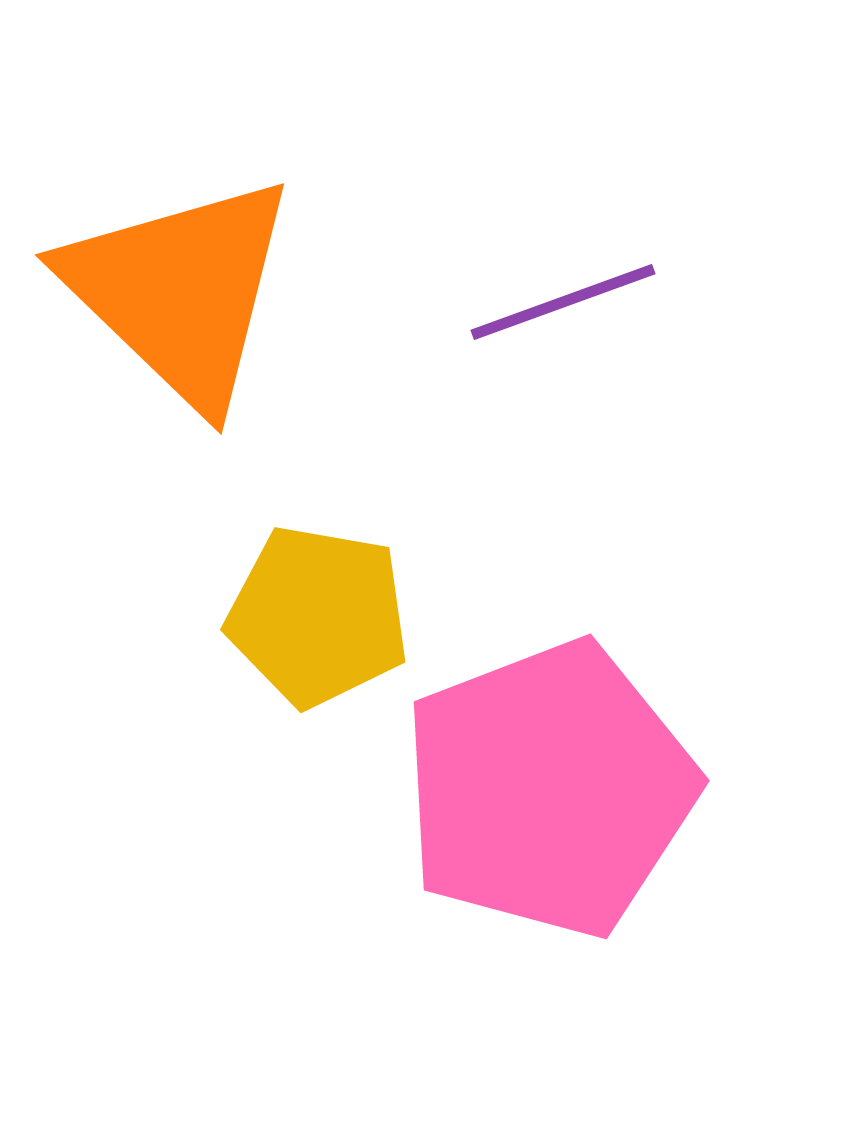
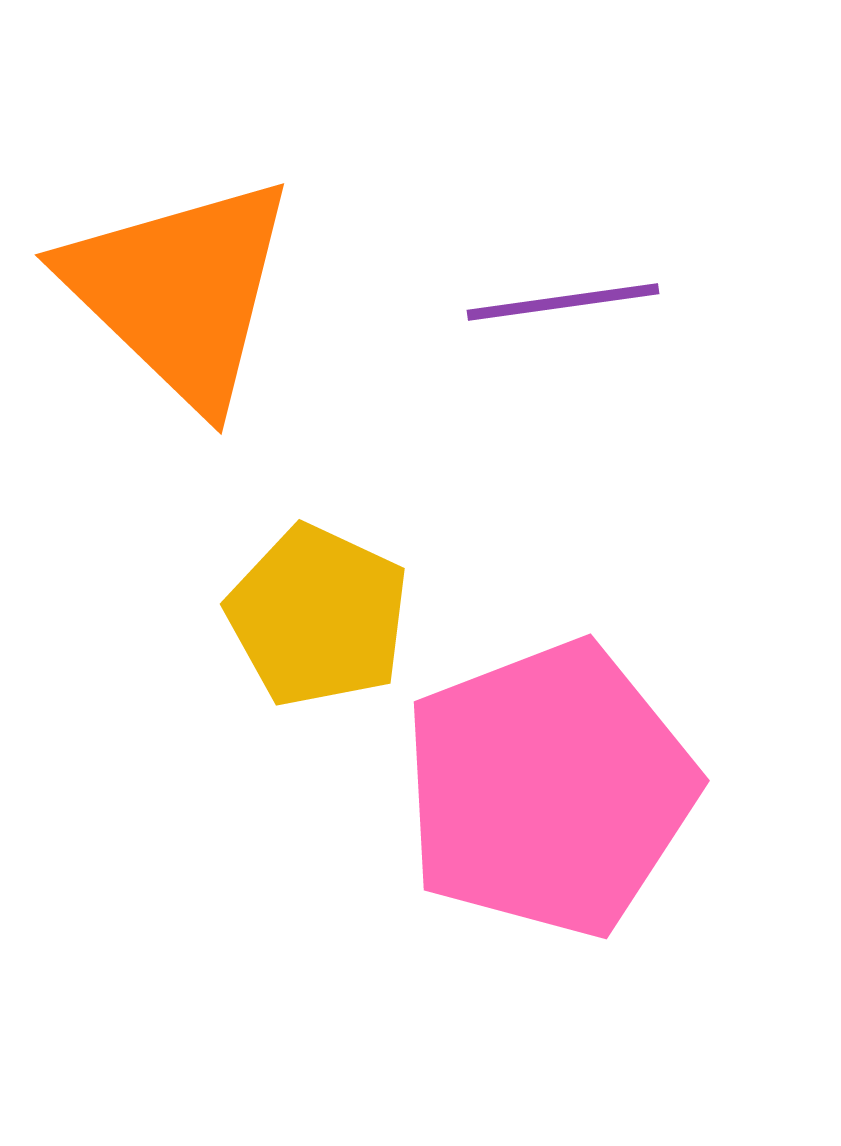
purple line: rotated 12 degrees clockwise
yellow pentagon: rotated 15 degrees clockwise
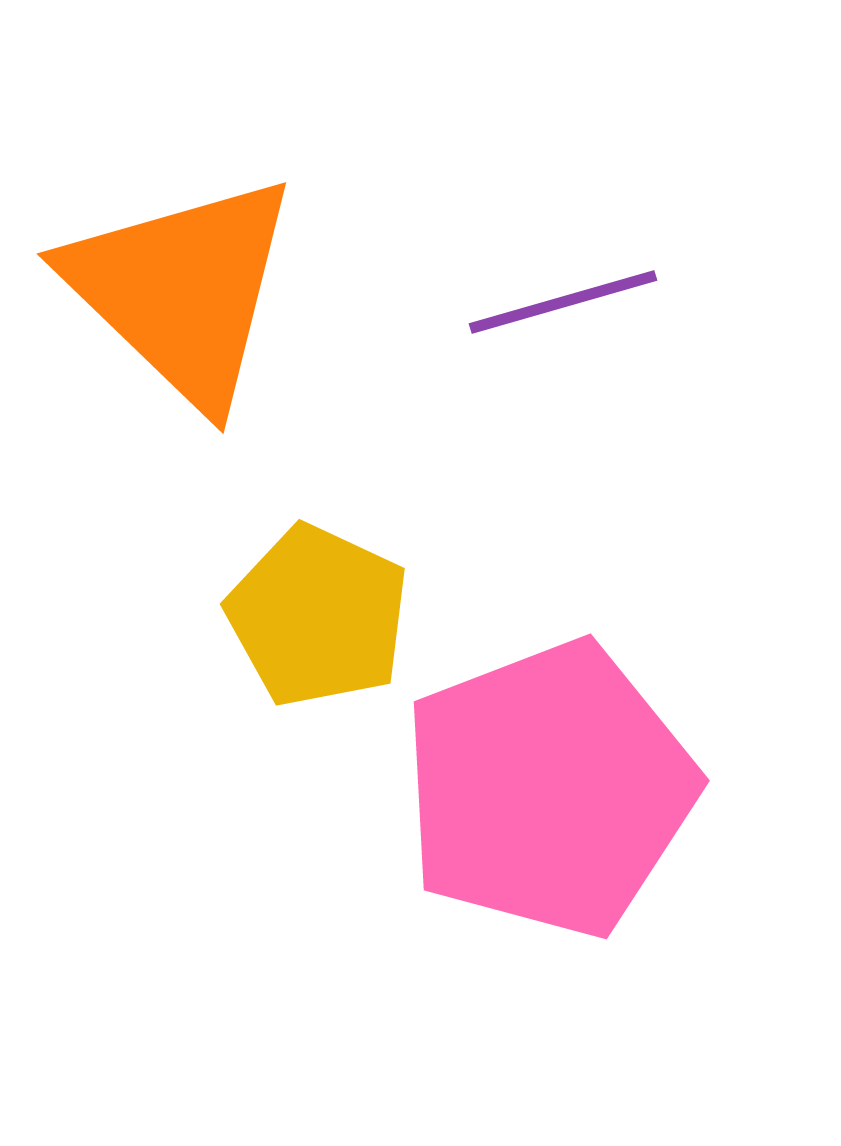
orange triangle: moved 2 px right, 1 px up
purple line: rotated 8 degrees counterclockwise
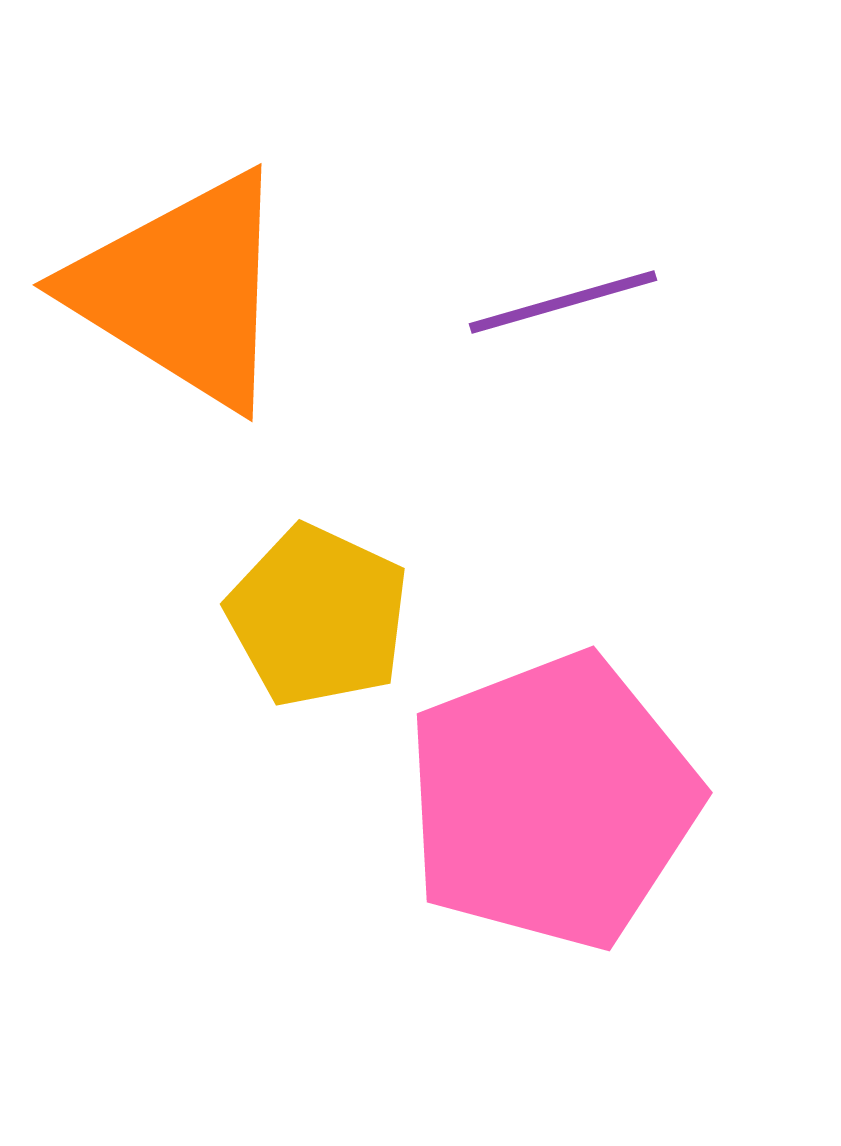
orange triangle: rotated 12 degrees counterclockwise
pink pentagon: moved 3 px right, 12 px down
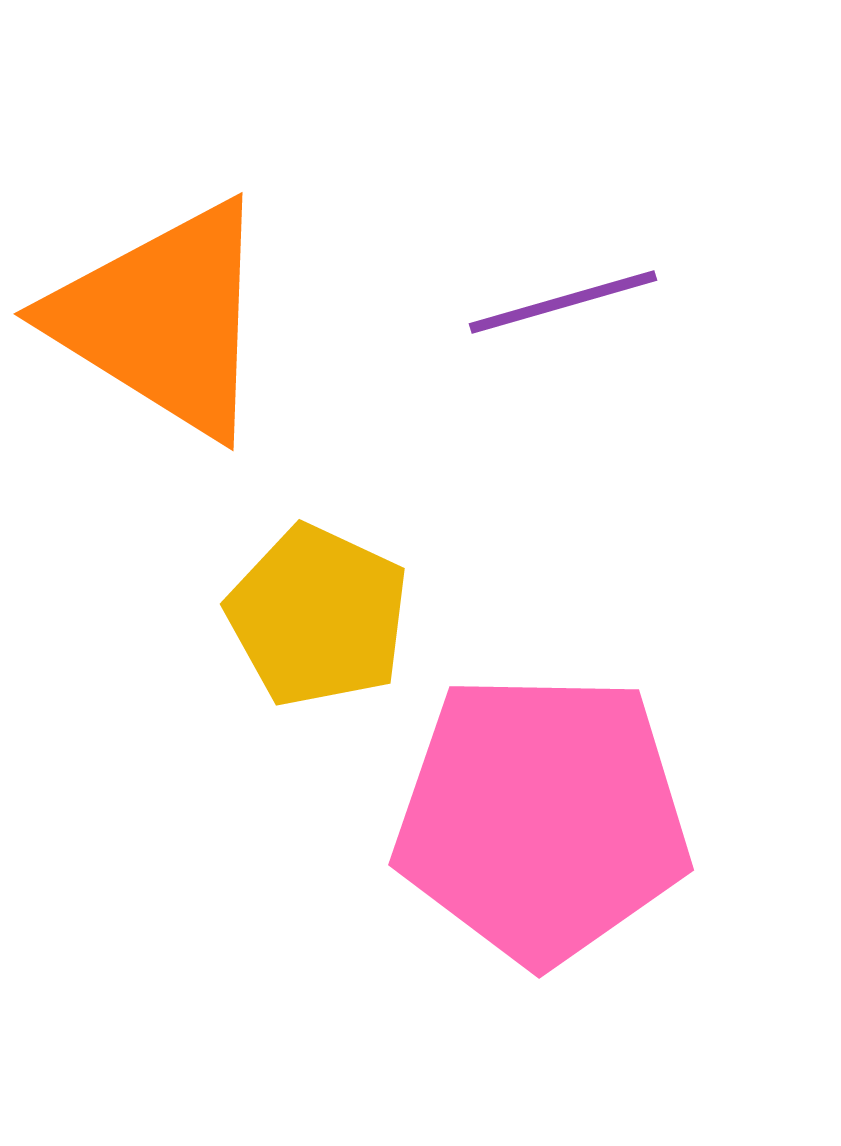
orange triangle: moved 19 px left, 29 px down
pink pentagon: moved 10 px left, 17 px down; rotated 22 degrees clockwise
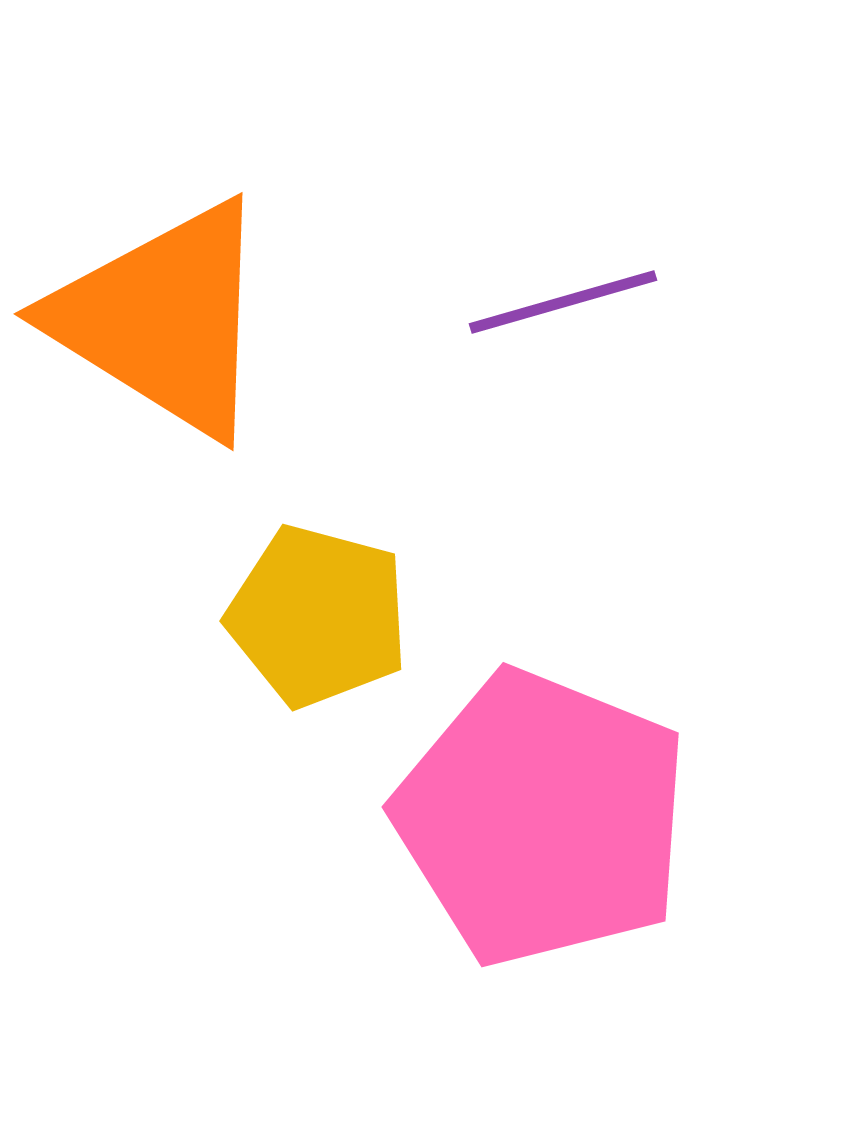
yellow pentagon: rotated 10 degrees counterclockwise
pink pentagon: rotated 21 degrees clockwise
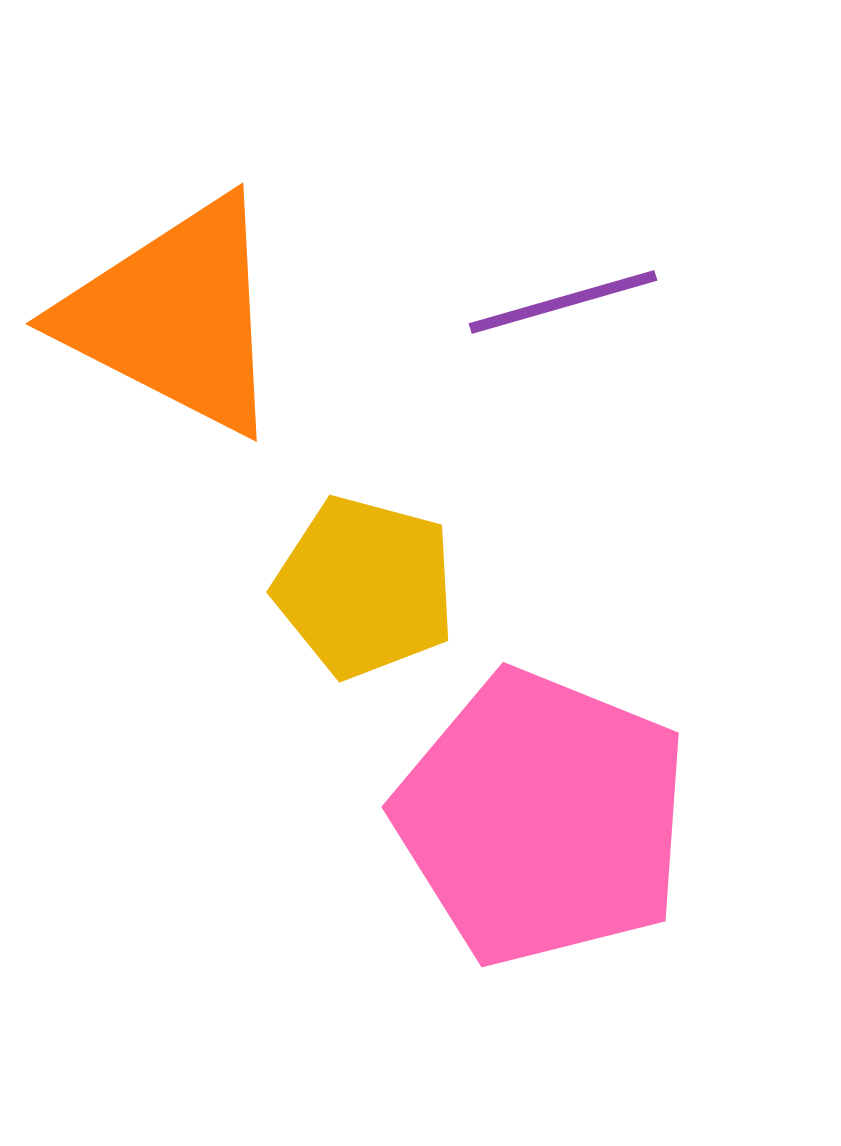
orange triangle: moved 12 px right, 3 px up; rotated 5 degrees counterclockwise
yellow pentagon: moved 47 px right, 29 px up
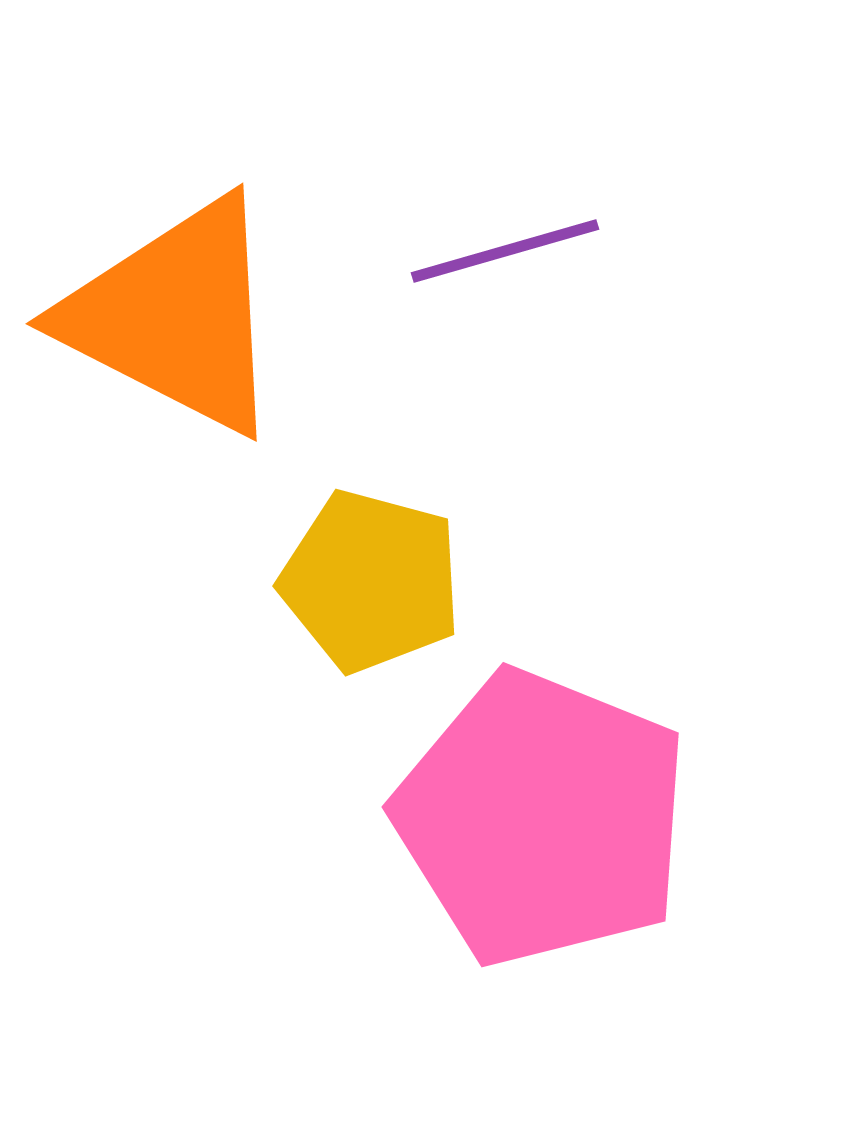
purple line: moved 58 px left, 51 px up
yellow pentagon: moved 6 px right, 6 px up
